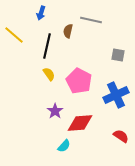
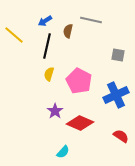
blue arrow: moved 4 px right, 8 px down; rotated 40 degrees clockwise
yellow semicircle: rotated 128 degrees counterclockwise
red diamond: rotated 28 degrees clockwise
cyan semicircle: moved 1 px left, 6 px down
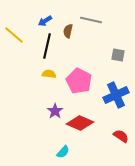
yellow semicircle: rotated 80 degrees clockwise
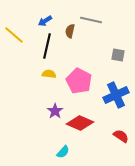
brown semicircle: moved 2 px right
